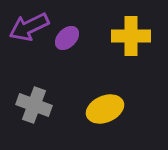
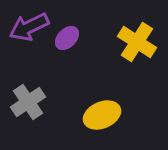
yellow cross: moved 6 px right, 6 px down; rotated 33 degrees clockwise
gray cross: moved 6 px left, 3 px up; rotated 36 degrees clockwise
yellow ellipse: moved 3 px left, 6 px down
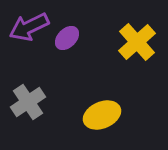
yellow cross: rotated 15 degrees clockwise
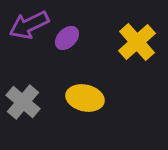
purple arrow: moved 2 px up
gray cross: moved 5 px left; rotated 16 degrees counterclockwise
yellow ellipse: moved 17 px left, 17 px up; rotated 36 degrees clockwise
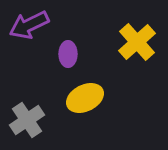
purple ellipse: moved 1 px right, 16 px down; rotated 45 degrees counterclockwise
yellow ellipse: rotated 39 degrees counterclockwise
gray cross: moved 4 px right, 18 px down; rotated 16 degrees clockwise
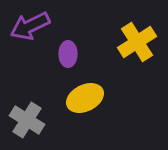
purple arrow: moved 1 px right, 1 px down
yellow cross: rotated 9 degrees clockwise
gray cross: rotated 24 degrees counterclockwise
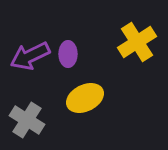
purple arrow: moved 30 px down
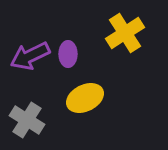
yellow cross: moved 12 px left, 9 px up
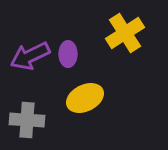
gray cross: rotated 28 degrees counterclockwise
